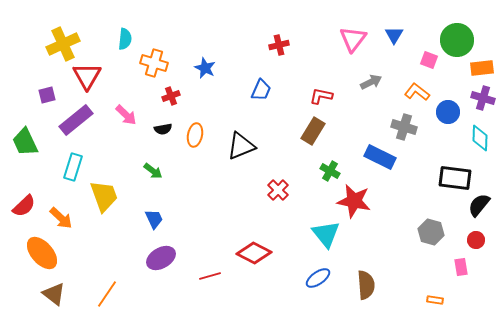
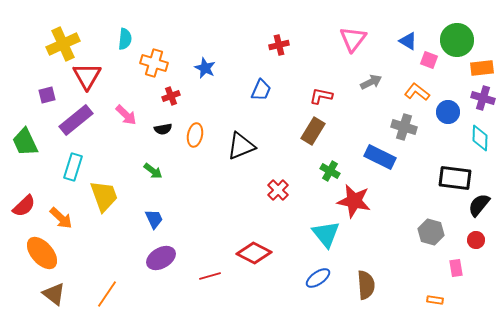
blue triangle at (394, 35): moved 14 px right, 6 px down; rotated 30 degrees counterclockwise
pink rectangle at (461, 267): moved 5 px left, 1 px down
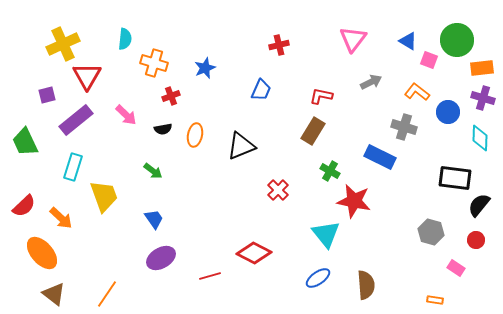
blue star at (205, 68): rotated 25 degrees clockwise
blue trapezoid at (154, 219): rotated 10 degrees counterclockwise
pink rectangle at (456, 268): rotated 48 degrees counterclockwise
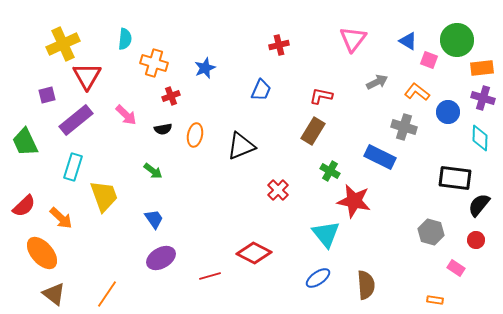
gray arrow at (371, 82): moved 6 px right
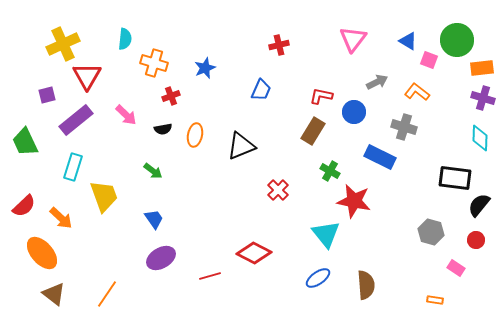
blue circle at (448, 112): moved 94 px left
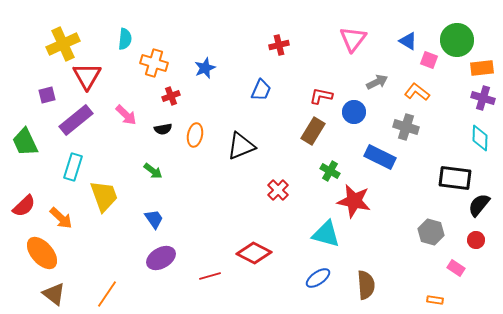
gray cross at (404, 127): moved 2 px right
cyan triangle at (326, 234): rotated 36 degrees counterclockwise
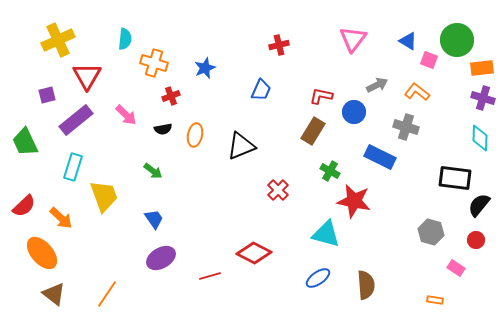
yellow cross at (63, 44): moved 5 px left, 4 px up
gray arrow at (377, 82): moved 3 px down
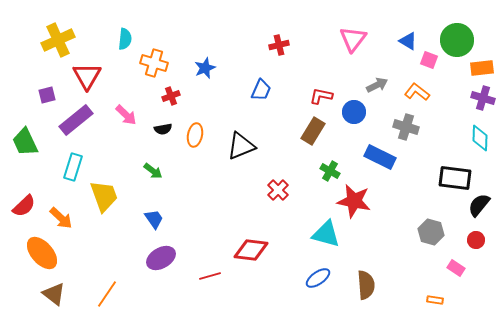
red diamond at (254, 253): moved 3 px left, 3 px up; rotated 20 degrees counterclockwise
